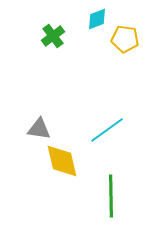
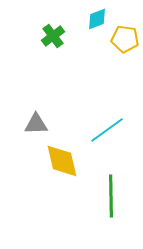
gray triangle: moved 3 px left, 5 px up; rotated 10 degrees counterclockwise
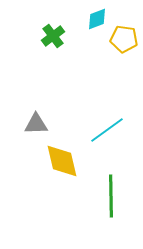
yellow pentagon: moved 1 px left
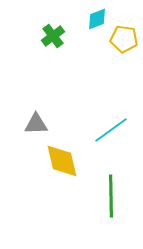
cyan line: moved 4 px right
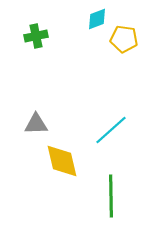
green cross: moved 17 px left; rotated 25 degrees clockwise
cyan line: rotated 6 degrees counterclockwise
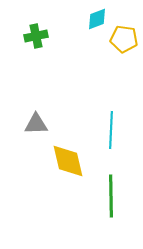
cyan line: rotated 45 degrees counterclockwise
yellow diamond: moved 6 px right
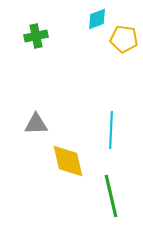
green line: rotated 12 degrees counterclockwise
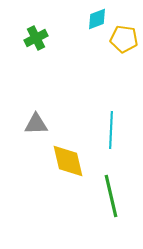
green cross: moved 2 px down; rotated 15 degrees counterclockwise
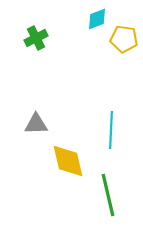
green line: moved 3 px left, 1 px up
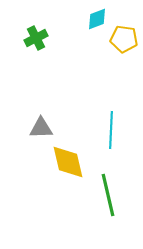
gray triangle: moved 5 px right, 4 px down
yellow diamond: moved 1 px down
